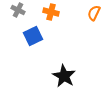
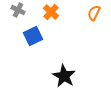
orange cross: rotated 28 degrees clockwise
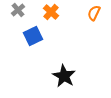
gray cross: rotated 24 degrees clockwise
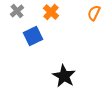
gray cross: moved 1 px left, 1 px down
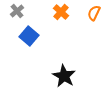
orange cross: moved 10 px right
blue square: moved 4 px left; rotated 24 degrees counterclockwise
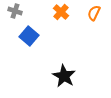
gray cross: moved 2 px left; rotated 32 degrees counterclockwise
